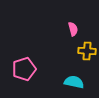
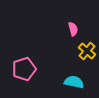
yellow cross: rotated 36 degrees clockwise
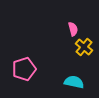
yellow cross: moved 3 px left, 4 px up
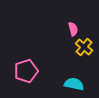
pink pentagon: moved 2 px right, 2 px down
cyan semicircle: moved 2 px down
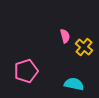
pink semicircle: moved 8 px left, 7 px down
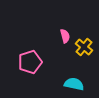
pink pentagon: moved 4 px right, 9 px up
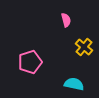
pink semicircle: moved 1 px right, 16 px up
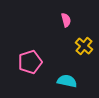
yellow cross: moved 1 px up
cyan semicircle: moved 7 px left, 3 px up
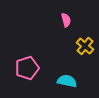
yellow cross: moved 1 px right
pink pentagon: moved 3 px left, 6 px down
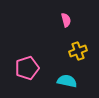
yellow cross: moved 7 px left, 5 px down; rotated 30 degrees clockwise
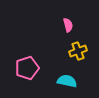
pink semicircle: moved 2 px right, 5 px down
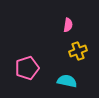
pink semicircle: rotated 24 degrees clockwise
